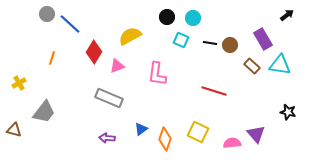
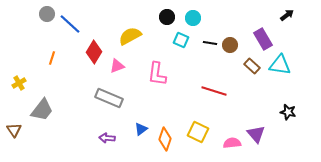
gray trapezoid: moved 2 px left, 2 px up
brown triangle: rotated 42 degrees clockwise
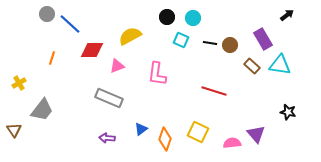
red diamond: moved 2 px left, 2 px up; rotated 60 degrees clockwise
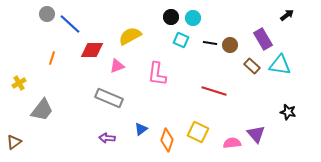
black circle: moved 4 px right
brown triangle: moved 12 px down; rotated 28 degrees clockwise
orange diamond: moved 2 px right, 1 px down
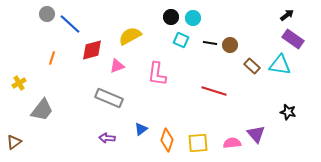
purple rectangle: moved 30 px right; rotated 25 degrees counterclockwise
red diamond: rotated 15 degrees counterclockwise
yellow square: moved 11 px down; rotated 30 degrees counterclockwise
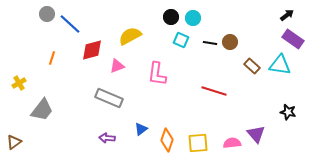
brown circle: moved 3 px up
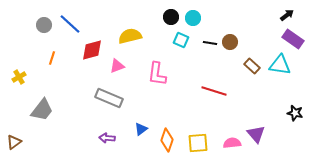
gray circle: moved 3 px left, 11 px down
yellow semicircle: rotated 15 degrees clockwise
yellow cross: moved 6 px up
black star: moved 7 px right, 1 px down
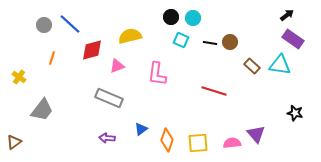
yellow cross: rotated 24 degrees counterclockwise
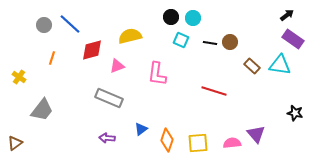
brown triangle: moved 1 px right, 1 px down
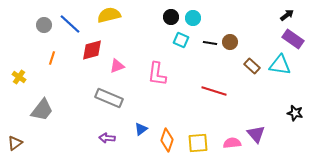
yellow semicircle: moved 21 px left, 21 px up
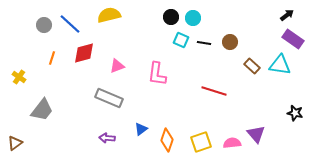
black line: moved 6 px left
red diamond: moved 8 px left, 3 px down
yellow square: moved 3 px right, 1 px up; rotated 15 degrees counterclockwise
